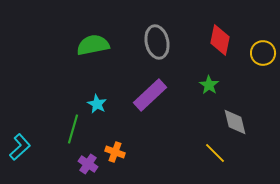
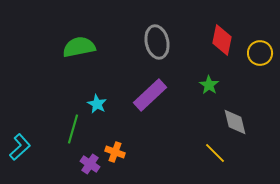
red diamond: moved 2 px right
green semicircle: moved 14 px left, 2 px down
yellow circle: moved 3 px left
purple cross: moved 2 px right
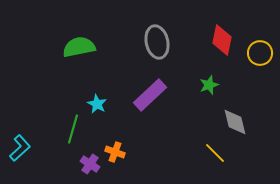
green star: rotated 18 degrees clockwise
cyan L-shape: moved 1 px down
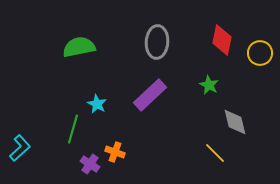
gray ellipse: rotated 16 degrees clockwise
green star: rotated 24 degrees counterclockwise
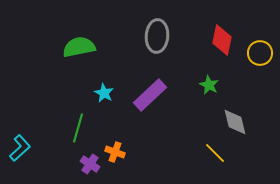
gray ellipse: moved 6 px up
cyan star: moved 7 px right, 11 px up
green line: moved 5 px right, 1 px up
